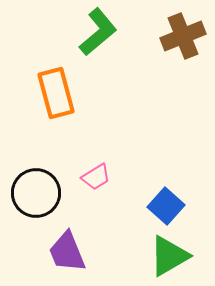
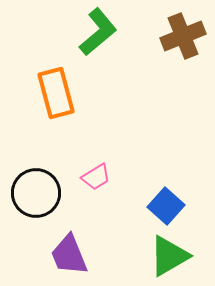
purple trapezoid: moved 2 px right, 3 px down
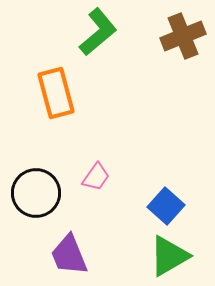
pink trapezoid: rotated 24 degrees counterclockwise
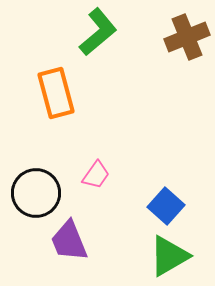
brown cross: moved 4 px right, 1 px down
pink trapezoid: moved 2 px up
purple trapezoid: moved 14 px up
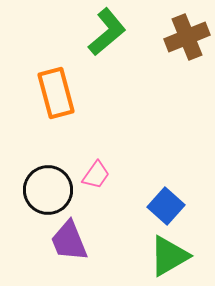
green L-shape: moved 9 px right
black circle: moved 12 px right, 3 px up
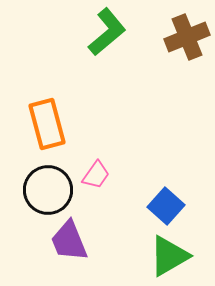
orange rectangle: moved 9 px left, 31 px down
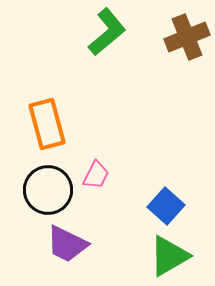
pink trapezoid: rotated 8 degrees counterclockwise
purple trapezoid: moved 2 px left, 3 px down; rotated 42 degrees counterclockwise
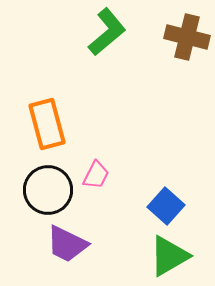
brown cross: rotated 36 degrees clockwise
